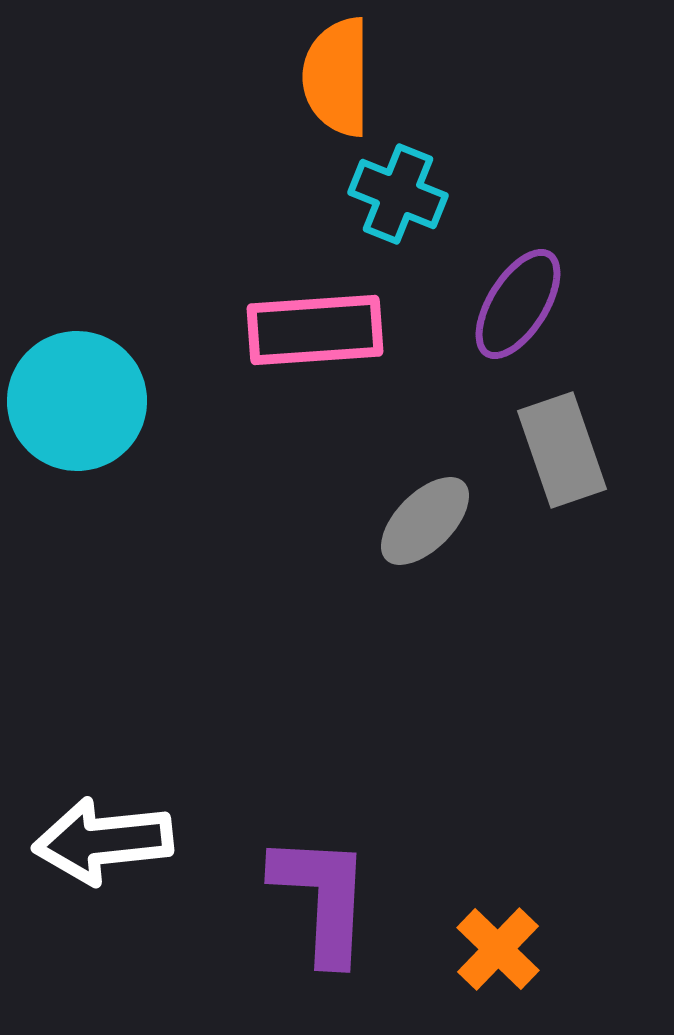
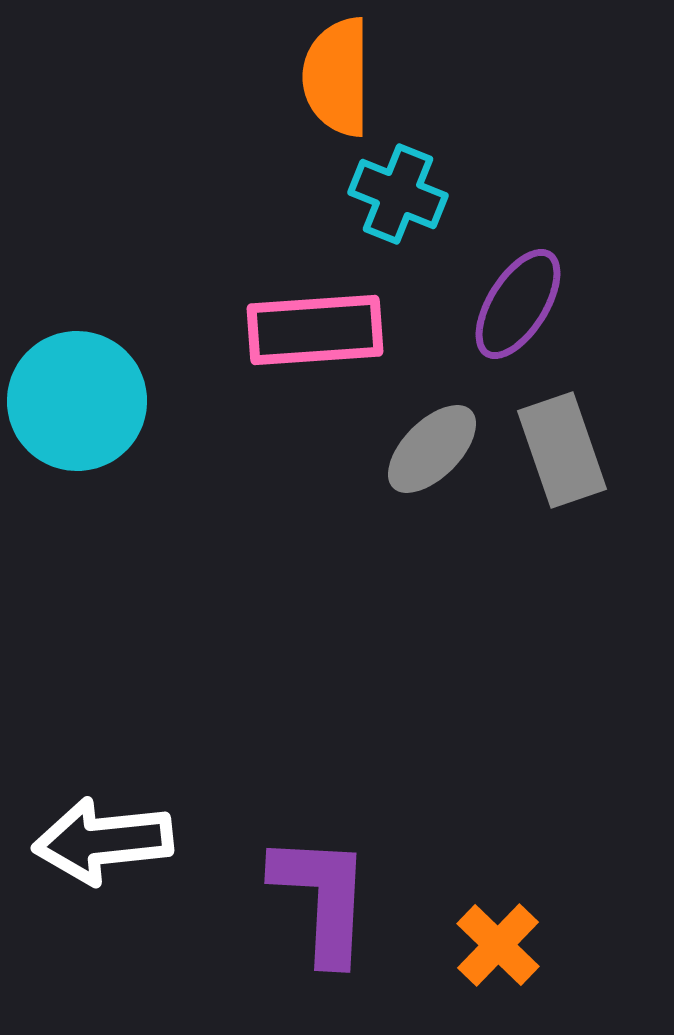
gray ellipse: moved 7 px right, 72 px up
orange cross: moved 4 px up
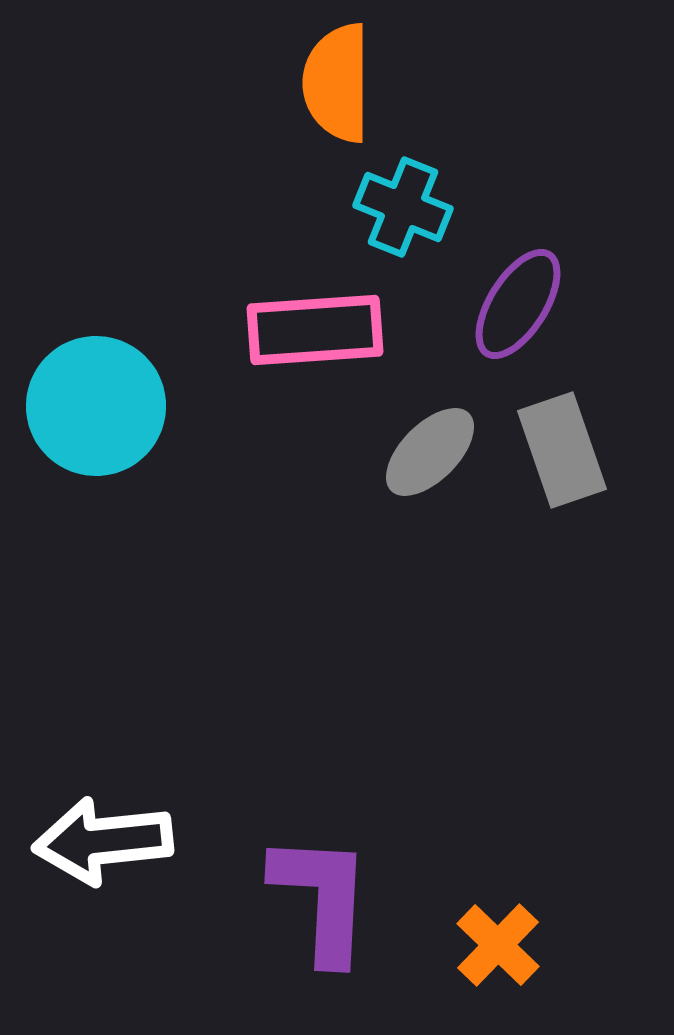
orange semicircle: moved 6 px down
cyan cross: moved 5 px right, 13 px down
cyan circle: moved 19 px right, 5 px down
gray ellipse: moved 2 px left, 3 px down
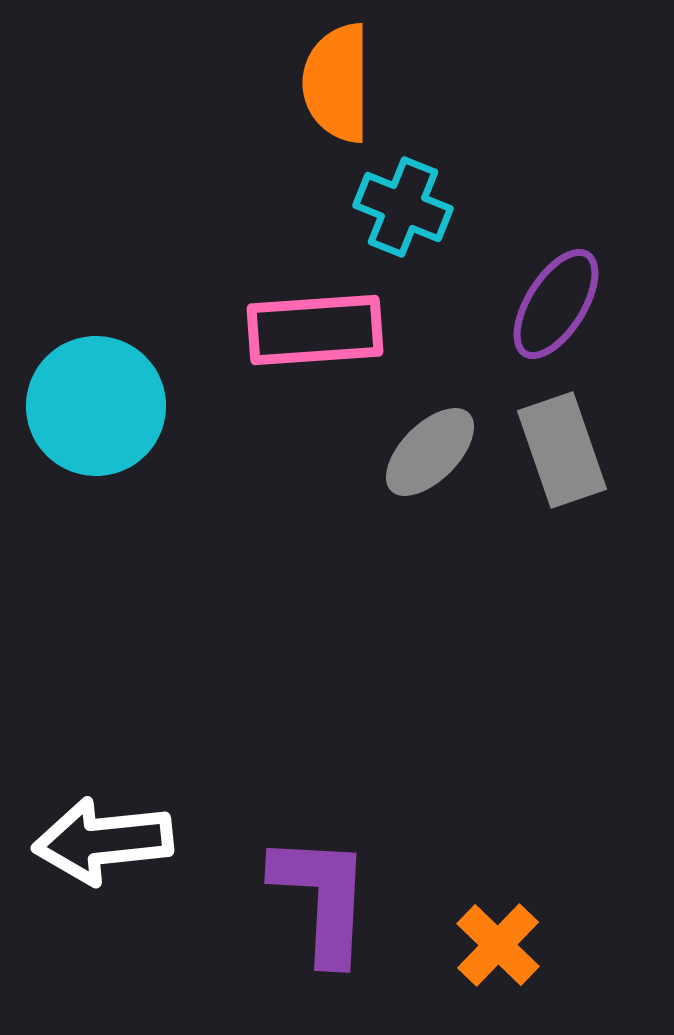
purple ellipse: moved 38 px right
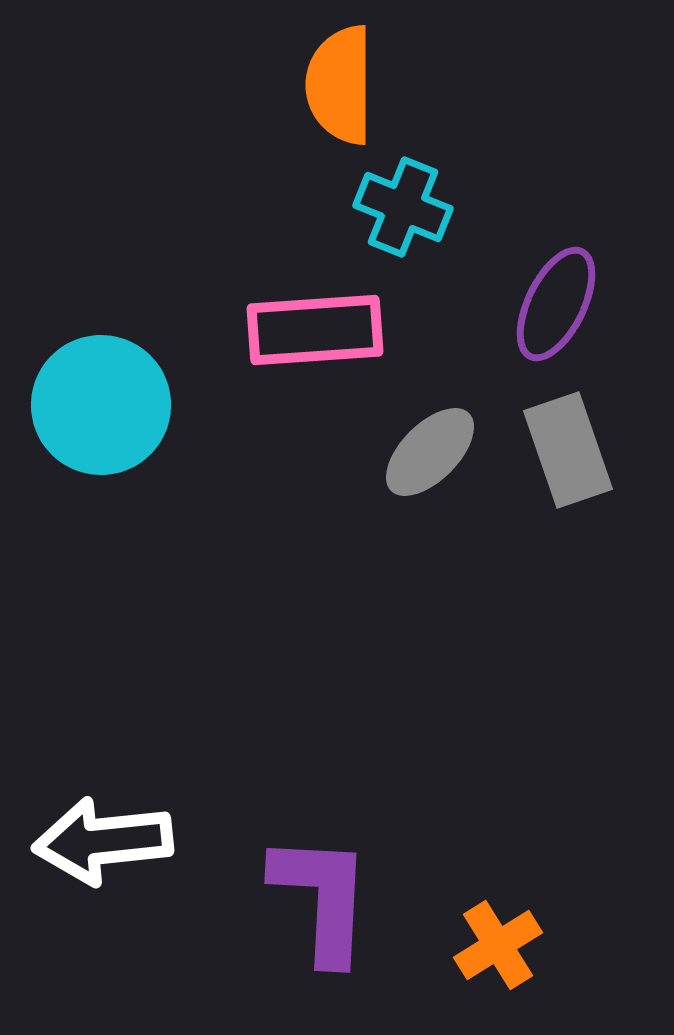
orange semicircle: moved 3 px right, 2 px down
purple ellipse: rotated 6 degrees counterclockwise
cyan circle: moved 5 px right, 1 px up
gray rectangle: moved 6 px right
orange cross: rotated 14 degrees clockwise
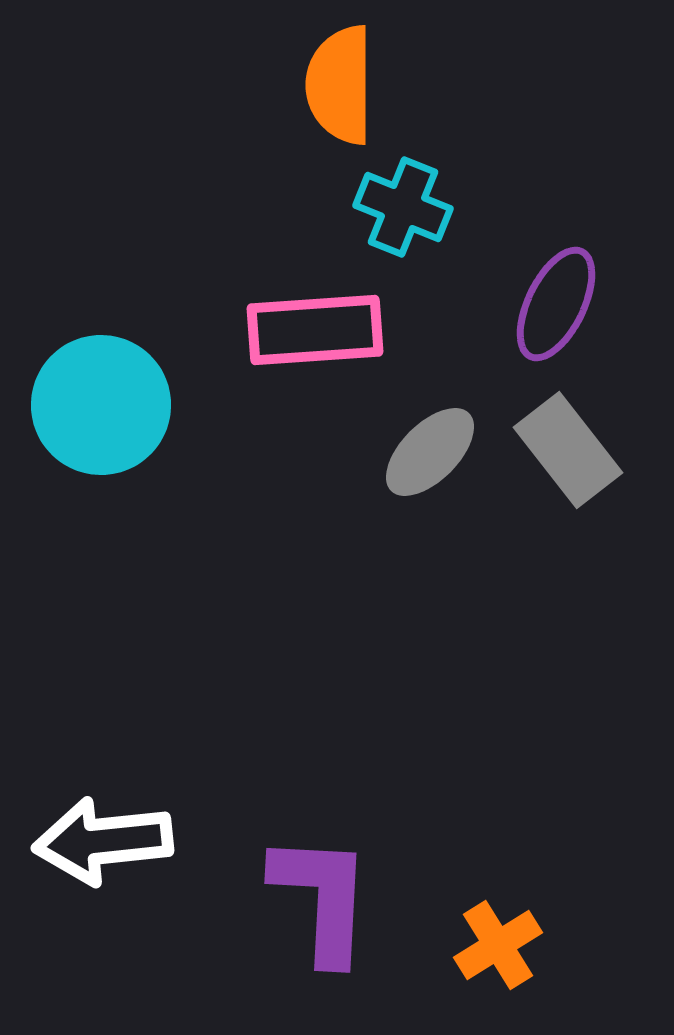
gray rectangle: rotated 19 degrees counterclockwise
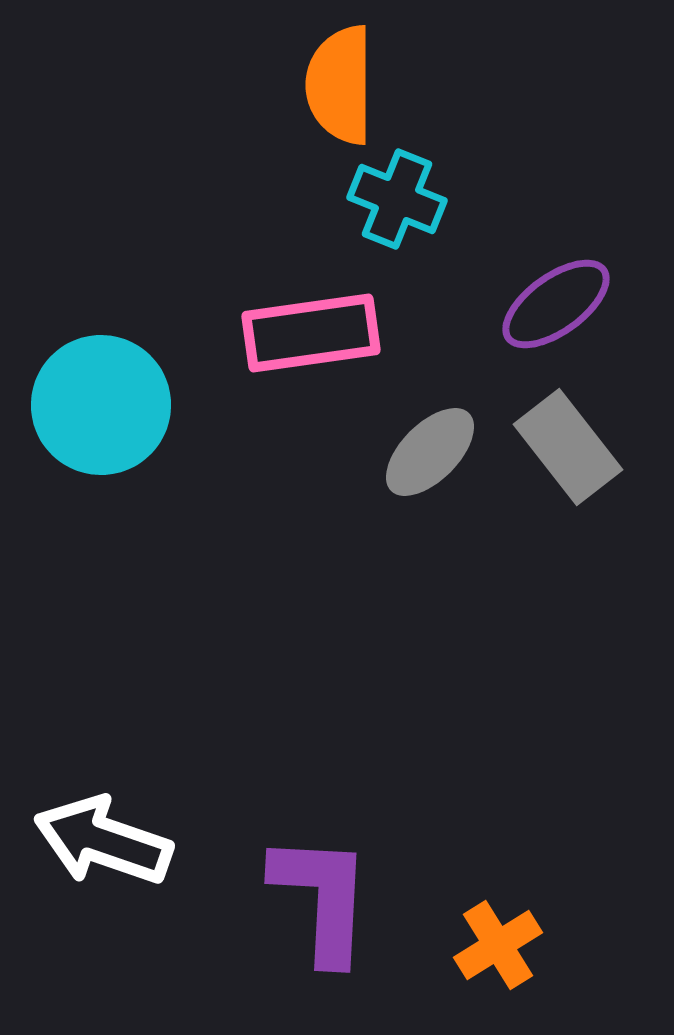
cyan cross: moved 6 px left, 8 px up
purple ellipse: rotated 28 degrees clockwise
pink rectangle: moved 4 px left, 3 px down; rotated 4 degrees counterclockwise
gray rectangle: moved 3 px up
white arrow: rotated 25 degrees clockwise
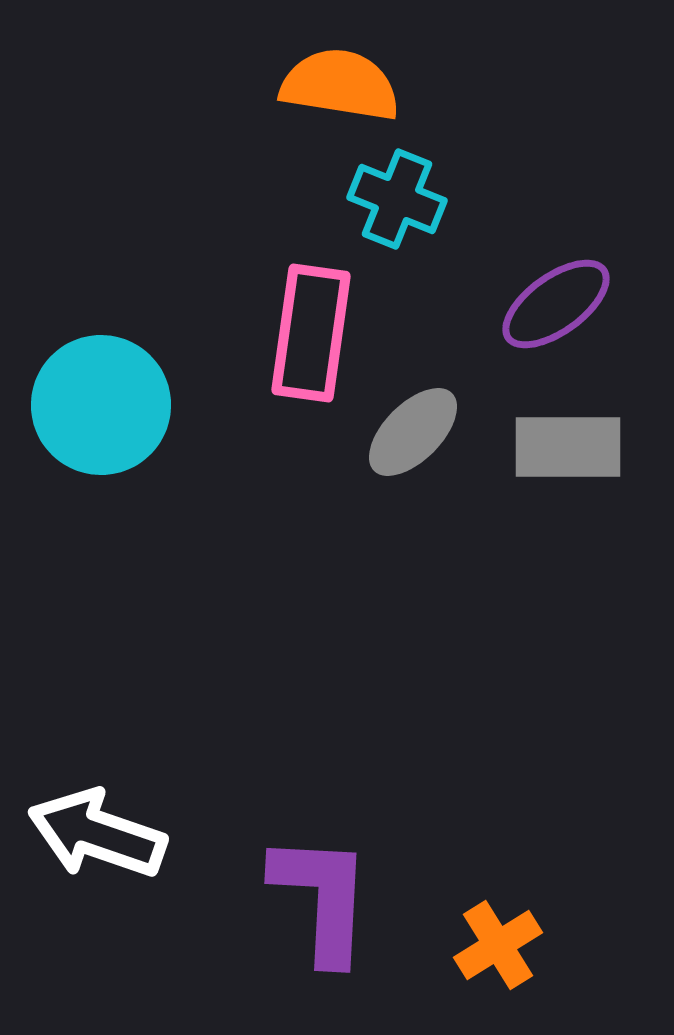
orange semicircle: rotated 99 degrees clockwise
pink rectangle: rotated 74 degrees counterclockwise
gray rectangle: rotated 52 degrees counterclockwise
gray ellipse: moved 17 px left, 20 px up
white arrow: moved 6 px left, 7 px up
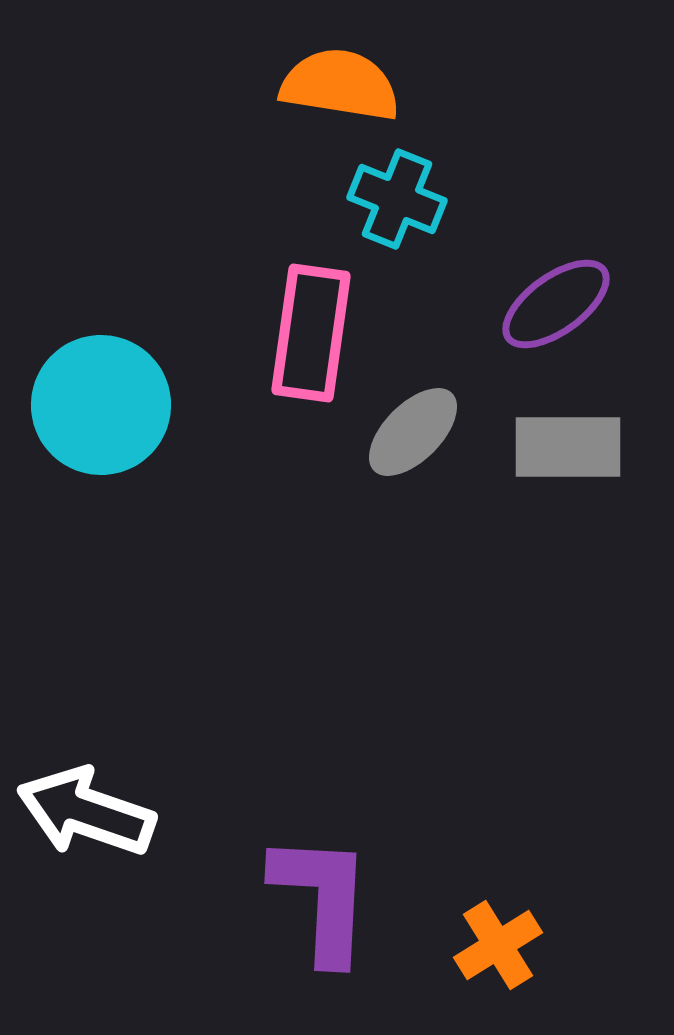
white arrow: moved 11 px left, 22 px up
